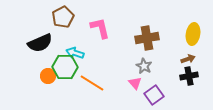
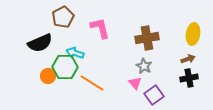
black cross: moved 2 px down
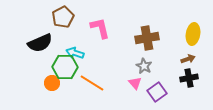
orange circle: moved 4 px right, 7 px down
purple square: moved 3 px right, 3 px up
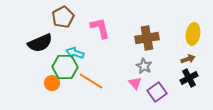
black cross: rotated 18 degrees counterclockwise
orange line: moved 1 px left, 2 px up
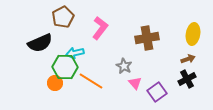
pink L-shape: rotated 50 degrees clockwise
cyan arrow: rotated 30 degrees counterclockwise
gray star: moved 20 px left
black cross: moved 2 px left, 1 px down
orange circle: moved 3 px right
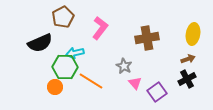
orange circle: moved 4 px down
